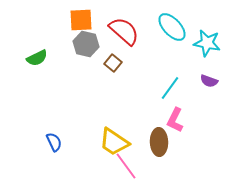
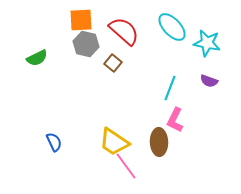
cyan line: rotated 15 degrees counterclockwise
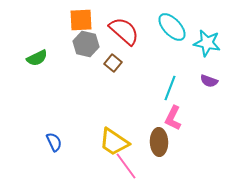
pink L-shape: moved 2 px left, 2 px up
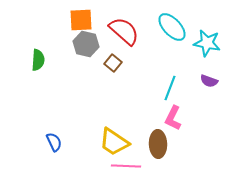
green semicircle: moved 1 px right, 2 px down; rotated 60 degrees counterclockwise
brown ellipse: moved 1 px left, 2 px down
pink line: rotated 52 degrees counterclockwise
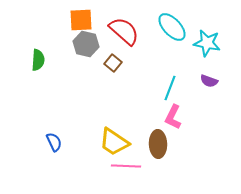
pink L-shape: moved 1 px up
